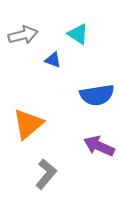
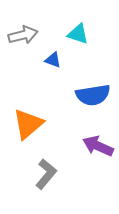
cyan triangle: rotated 15 degrees counterclockwise
blue semicircle: moved 4 px left
purple arrow: moved 1 px left
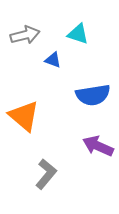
gray arrow: moved 2 px right
orange triangle: moved 4 px left, 8 px up; rotated 40 degrees counterclockwise
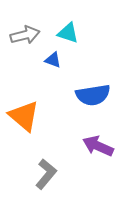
cyan triangle: moved 10 px left, 1 px up
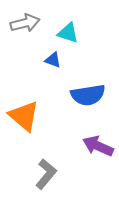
gray arrow: moved 12 px up
blue semicircle: moved 5 px left
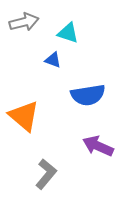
gray arrow: moved 1 px left, 1 px up
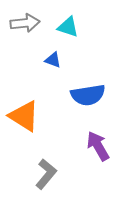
gray arrow: moved 1 px right, 1 px down; rotated 8 degrees clockwise
cyan triangle: moved 6 px up
orange triangle: rotated 8 degrees counterclockwise
purple arrow: rotated 36 degrees clockwise
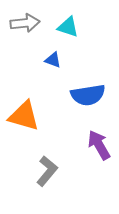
orange triangle: rotated 16 degrees counterclockwise
purple arrow: moved 1 px right, 1 px up
gray L-shape: moved 1 px right, 3 px up
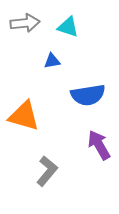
blue triangle: moved 1 px left, 1 px down; rotated 30 degrees counterclockwise
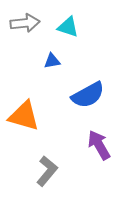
blue semicircle: rotated 20 degrees counterclockwise
